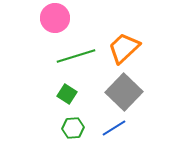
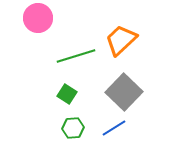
pink circle: moved 17 px left
orange trapezoid: moved 3 px left, 8 px up
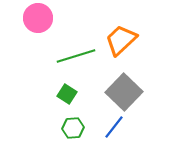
blue line: moved 1 px up; rotated 20 degrees counterclockwise
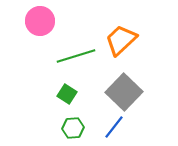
pink circle: moved 2 px right, 3 px down
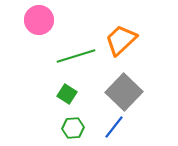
pink circle: moved 1 px left, 1 px up
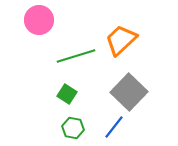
gray square: moved 5 px right
green hexagon: rotated 15 degrees clockwise
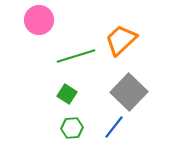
green hexagon: moved 1 px left; rotated 15 degrees counterclockwise
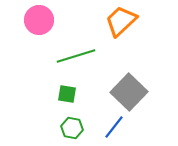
orange trapezoid: moved 19 px up
green square: rotated 24 degrees counterclockwise
green hexagon: rotated 15 degrees clockwise
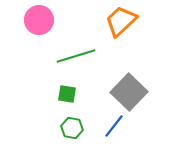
blue line: moved 1 px up
